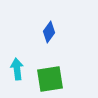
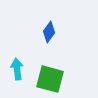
green square: rotated 24 degrees clockwise
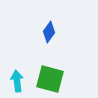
cyan arrow: moved 12 px down
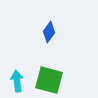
green square: moved 1 px left, 1 px down
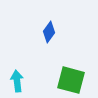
green square: moved 22 px right
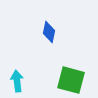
blue diamond: rotated 25 degrees counterclockwise
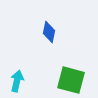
cyan arrow: rotated 20 degrees clockwise
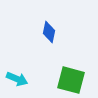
cyan arrow: moved 2 px up; rotated 100 degrees clockwise
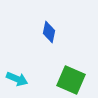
green square: rotated 8 degrees clockwise
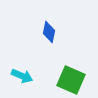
cyan arrow: moved 5 px right, 3 px up
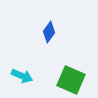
blue diamond: rotated 25 degrees clockwise
